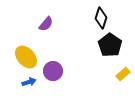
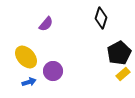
black pentagon: moved 9 px right, 8 px down; rotated 10 degrees clockwise
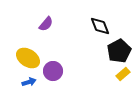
black diamond: moved 1 px left, 8 px down; rotated 40 degrees counterclockwise
black pentagon: moved 2 px up
yellow ellipse: moved 2 px right, 1 px down; rotated 15 degrees counterclockwise
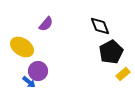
black pentagon: moved 8 px left, 1 px down
yellow ellipse: moved 6 px left, 11 px up
purple circle: moved 15 px left
blue arrow: rotated 56 degrees clockwise
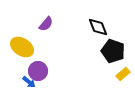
black diamond: moved 2 px left, 1 px down
black pentagon: moved 2 px right, 1 px up; rotated 25 degrees counterclockwise
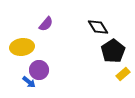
black diamond: rotated 10 degrees counterclockwise
yellow ellipse: rotated 40 degrees counterclockwise
black pentagon: rotated 20 degrees clockwise
purple circle: moved 1 px right, 1 px up
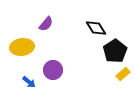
black diamond: moved 2 px left, 1 px down
black pentagon: moved 2 px right
purple circle: moved 14 px right
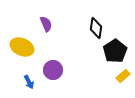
purple semicircle: rotated 63 degrees counterclockwise
black diamond: rotated 40 degrees clockwise
yellow ellipse: rotated 30 degrees clockwise
yellow rectangle: moved 2 px down
blue arrow: rotated 24 degrees clockwise
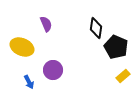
black pentagon: moved 1 px right, 4 px up; rotated 15 degrees counterclockwise
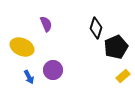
black diamond: rotated 10 degrees clockwise
black pentagon: rotated 25 degrees clockwise
blue arrow: moved 5 px up
